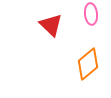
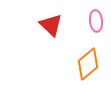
pink ellipse: moved 5 px right, 7 px down
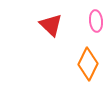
orange diamond: rotated 24 degrees counterclockwise
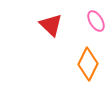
pink ellipse: rotated 25 degrees counterclockwise
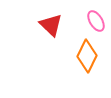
orange diamond: moved 1 px left, 8 px up
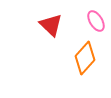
orange diamond: moved 2 px left, 2 px down; rotated 16 degrees clockwise
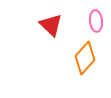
pink ellipse: rotated 25 degrees clockwise
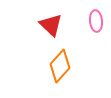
orange diamond: moved 25 px left, 8 px down
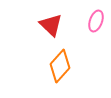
pink ellipse: rotated 25 degrees clockwise
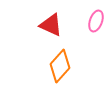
red triangle: rotated 20 degrees counterclockwise
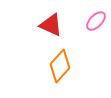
pink ellipse: rotated 25 degrees clockwise
